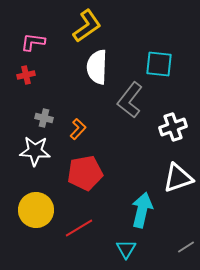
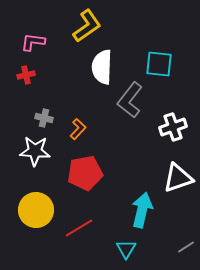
white semicircle: moved 5 px right
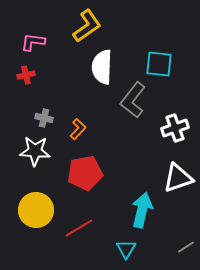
gray L-shape: moved 3 px right
white cross: moved 2 px right, 1 px down
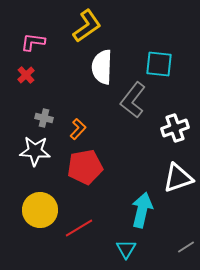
red cross: rotated 30 degrees counterclockwise
red pentagon: moved 6 px up
yellow circle: moved 4 px right
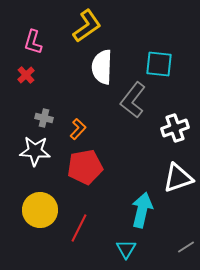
pink L-shape: rotated 80 degrees counterclockwise
red line: rotated 32 degrees counterclockwise
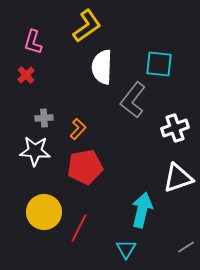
gray cross: rotated 18 degrees counterclockwise
yellow circle: moved 4 px right, 2 px down
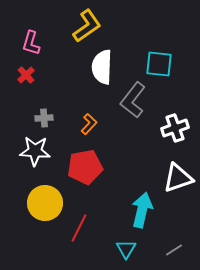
pink L-shape: moved 2 px left, 1 px down
orange L-shape: moved 11 px right, 5 px up
yellow circle: moved 1 px right, 9 px up
gray line: moved 12 px left, 3 px down
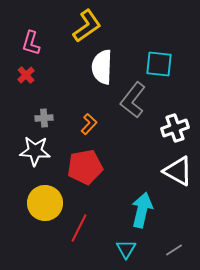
white triangle: moved 7 px up; rotated 48 degrees clockwise
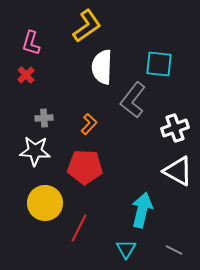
red pentagon: rotated 12 degrees clockwise
gray line: rotated 60 degrees clockwise
